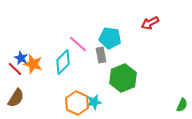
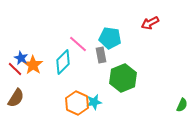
orange star: moved 1 px down; rotated 18 degrees clockwise
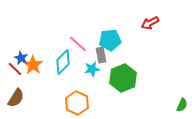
cyan pentagon: moved 2 px down; rotated 15 degrees counterclockwise
cyan star: moved 2 px left, 33 px up
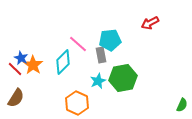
cyan star: moved 6 px right, 12 px down; rotated 14 degrees counterclockwise
green hexagon: rotated 12 degrees clockwise
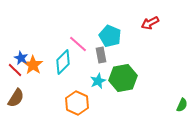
cyan pentagon: moved 4 px up; rotated 30 degrees clockwise
red line: moved 1 px down
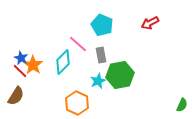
cyan pentagon: moved 8 px left, 11 px up
red line: moved 5 px right, 1 px down
green hexagon: moved 3 px left, 3 px up
brown semicircle: moved 2 px up
